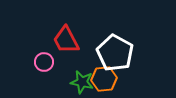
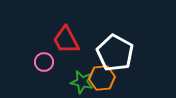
orange hexagon: moved 2 px left, 1 px up
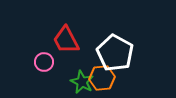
green star: rotated 15 degrees clockwise
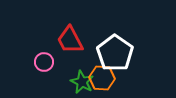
red trapezoid: moved 4 px right
white pentagon: rotated 6 degrees clockwise
orange hexagon: rotated 10 degrees clockwise
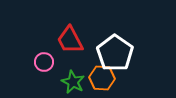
green star: moved 9 px left
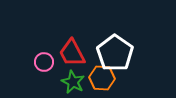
red trapezoid: moved 2 px right, 13 px down
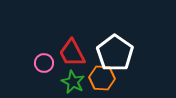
pink circle: moved 1 px down
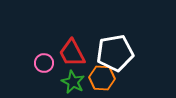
white pentagon: rotated 27 degrees clockwise
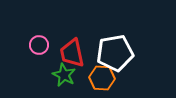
red trapezoid: rotated 16 degrees clockwise
pink circle: moved 5 px left, 18 px up
green star: moved 9 px left, 7 px up
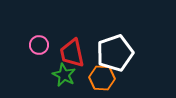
white pentagon: rotated 9 degrees counterclockwise
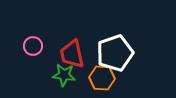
pink circle: moved 6 px left, 1 px down
red trapezoid: moved 1 px down
green star: rotated 20 degrees counterclockwise
